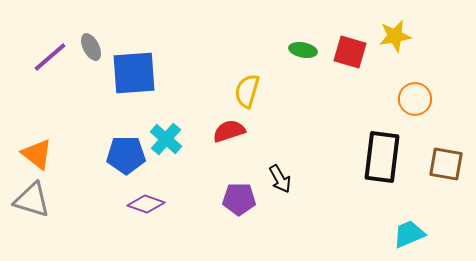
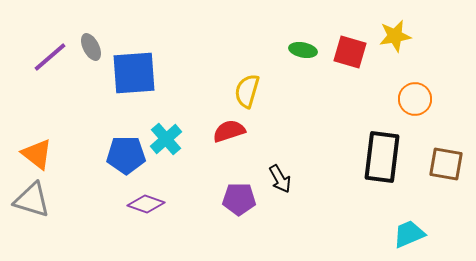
cyan cross: rotated 8 degrees clockwise
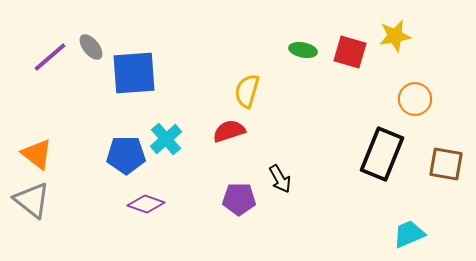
gray ellipse: rotated 12 degrees counterclockwise
black rectangle: moved 3 px up; rotated 15 degrees clockwise
gray triangle: rotated 21 degrees clockwise
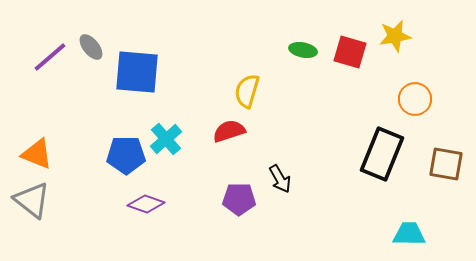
blue square: moved 3 px right, 1 px up; rotated 9 degrees clockwise
orange triangle: rotated 16 degrees counterclockwise
cyan trapezoid: rotated 24 degrees clockwise
